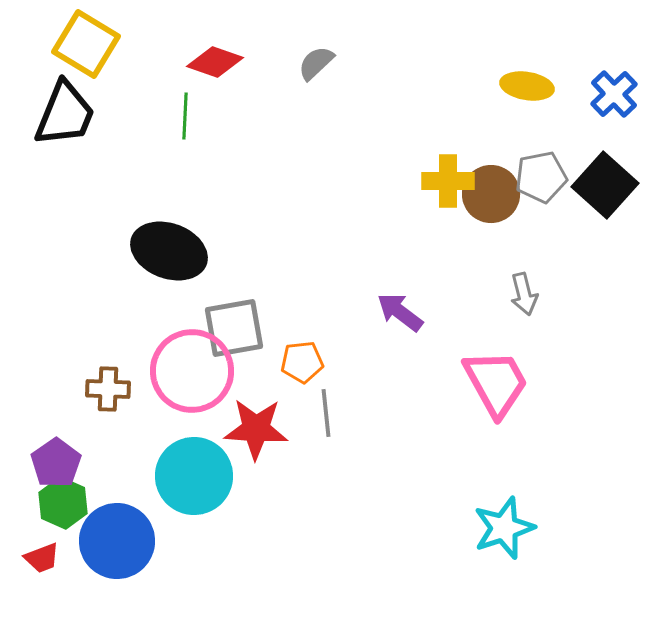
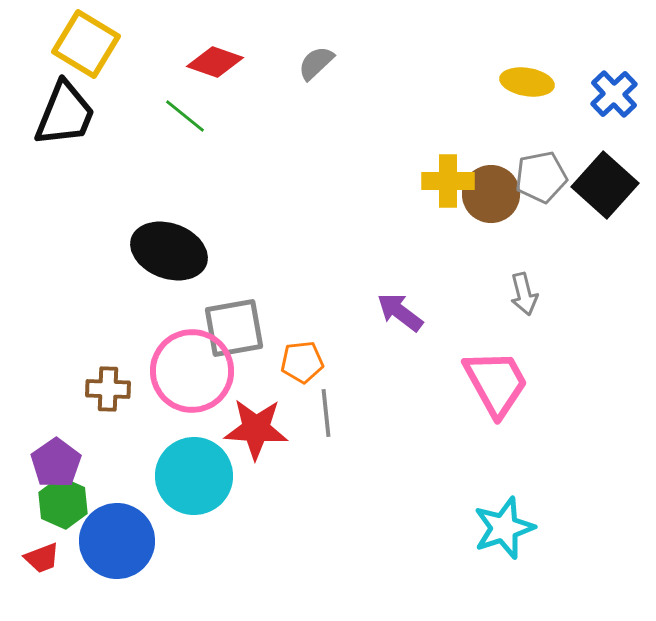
yellow ellipse: moved 4 px up
green line: rotated 54 degrees counterclockwise
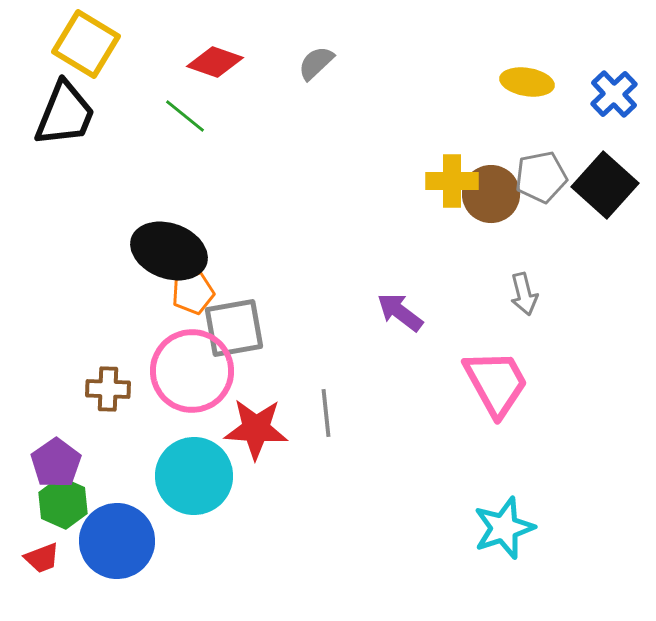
yellow cross: moved 4 px right
orange pentagon: moved 109 px left, 69 px up; rotated 9 degrees counterclockwise
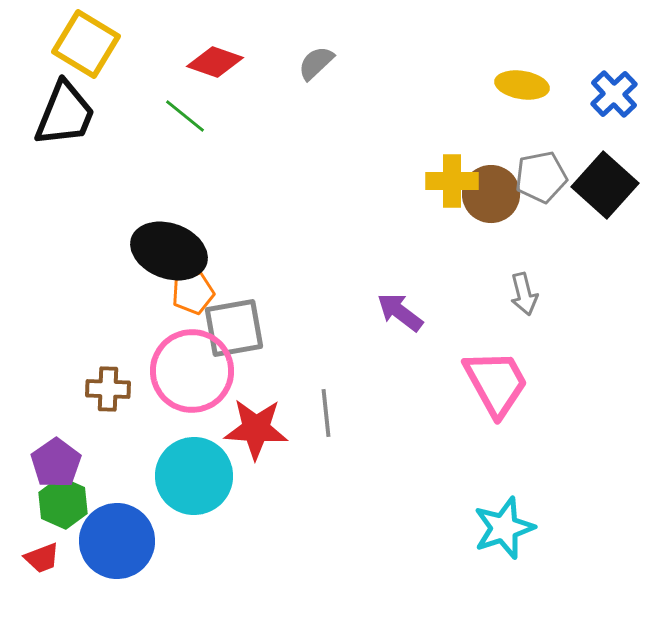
yellow ellipse: moved 5 px left, 3 px down
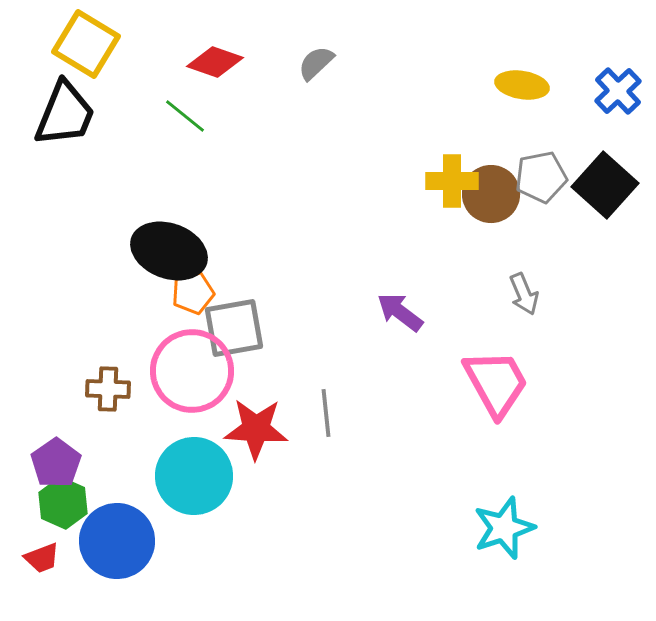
blue cross: moved 4 px right, 3 px up
gray arrow: rotated 9 degrees counterclockwise
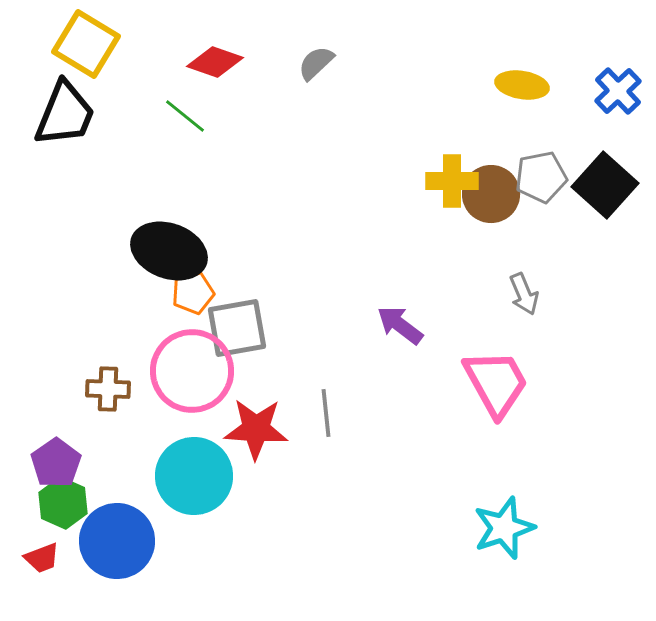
purple arrow: moved 13 px down
gray square: moved 3 px right
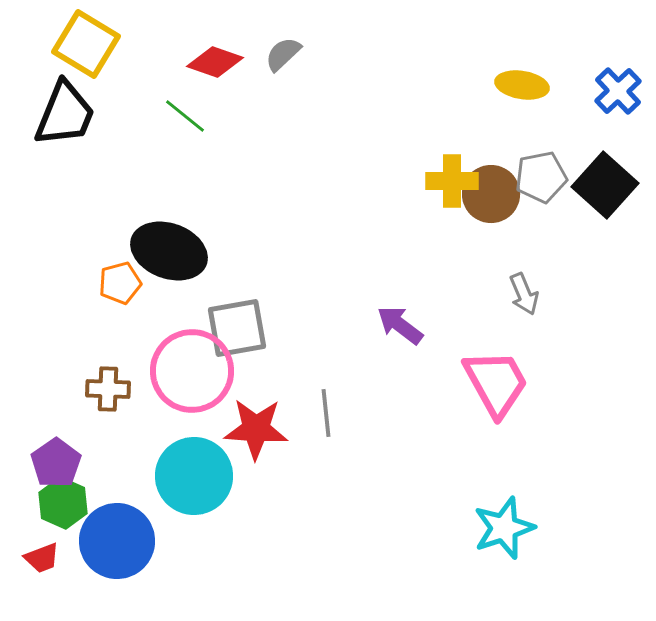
gray semicircle: moved 33 px left, 9 px up
orange pentagon: moved 73 px left, 10 px up
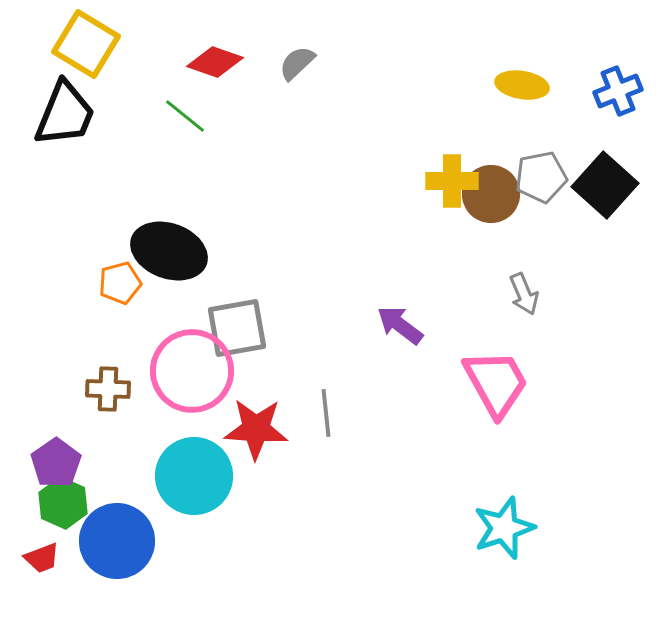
gray semicircle: moved 14 px right, 9 px down
blue cross: rotated 21 degrees clockwise
